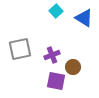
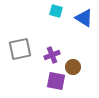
cyan square: rotated 32 degrees counterclockwise
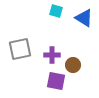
purple cross: rotated 21 degrees clockwise
brown circle: moved 2 px up
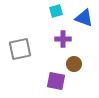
cyan square: rotated 32 degrees counterclockwise
blue triangle: rotated 12 degrees counterclockwise
purple cross: moved 11 px right, 16 px up
brown circle: moved 1 px right, 1 px up
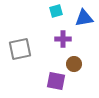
blue triangle: rotated 30 degrees counterclockwise
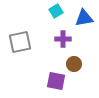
cyan square: rotated 16 degrees counterclockwise
gray square: moved 7 px up
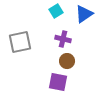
blue triangle: moved 4 px up; rotated 24 degrees counterclockwise
purple cross: rotated 14 degrees clockwise
brown circle: moved 7 px left, 3 px up
purple square: moved 2 px right, 1 px down
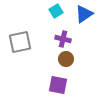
brown circle: moved 1 px left, 2 px up
purple square: moved 3 px down
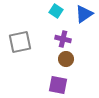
cyan square: rotated 24 degrees counterclockwise
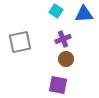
blue triangle: rotated 30 degrees clockwise
purple cross: rotated 35 degrees counterclockwise
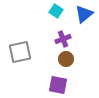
blue triangle: rotated 36 degrees counterclockwise
gray square: moved 10 px down
